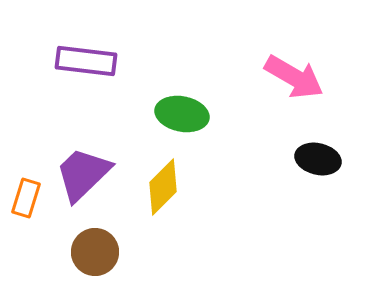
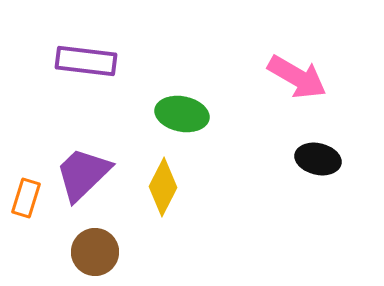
pink arrow: moved 3 px right
yellow diamond: rotated 18 degrees counterclockwise
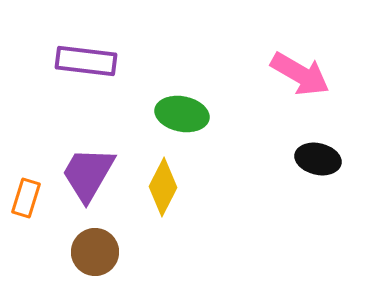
pink arrow: moved 3 px right, 3 px up
purple trapezoid: moved 5 px right; rotated 16 degrees counterclockwise
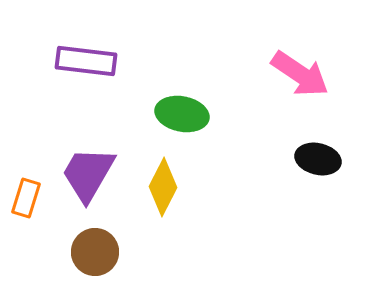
pink arrow: rotated 4 degrees clockwise
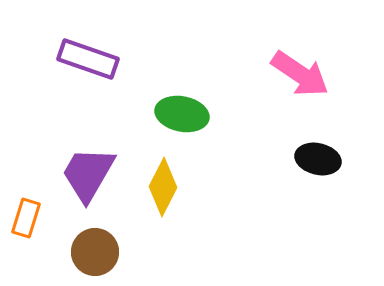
purple rectangle: moved 2 px right, 2 px up; rotated 12 degrees clockwise
orange rectangle: moved 20 px down
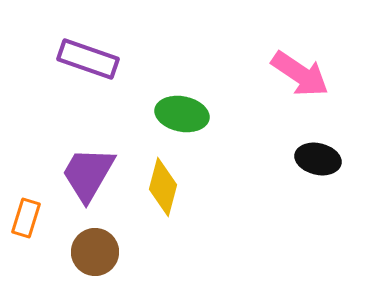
yellow diamond: rotated 12 degrees counterclockwise
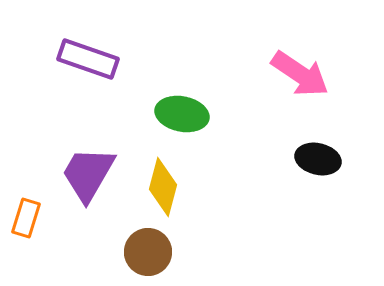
brown circle: moved 53 px right
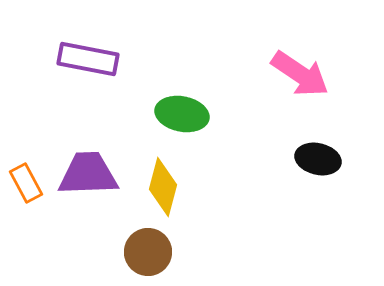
purple rectangle: rotated 8 degrees counterclockwise
purple trapezoid: rotated 58 degrees clockwise
orange rectangle: moved 35 px up; rotated 45 degrees counterclockwise
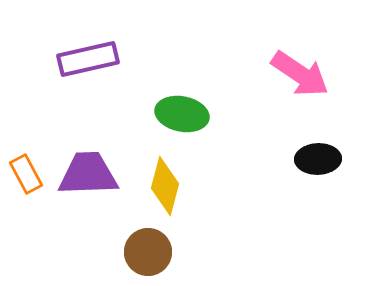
purple rectangle: rotated 24 degrees counterclockwise
black ellipse: rotated 15 degrees counterclockwise
orange rectangle: moved 9 px up
yellow diamond: moved 2 px right, 1 px up
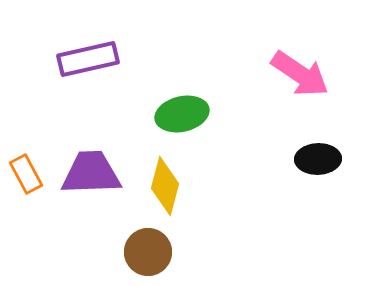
green ellipse: rotated 24 degrees counterclockwise
purple trapezoid: moved 3 px right, 1 px up
